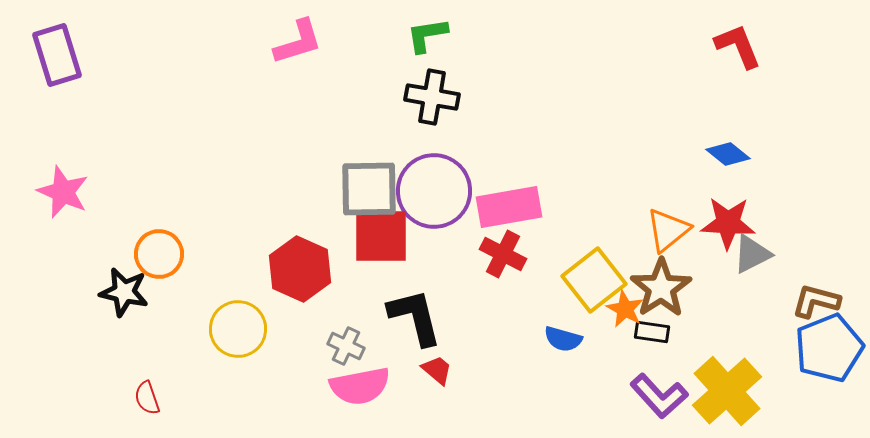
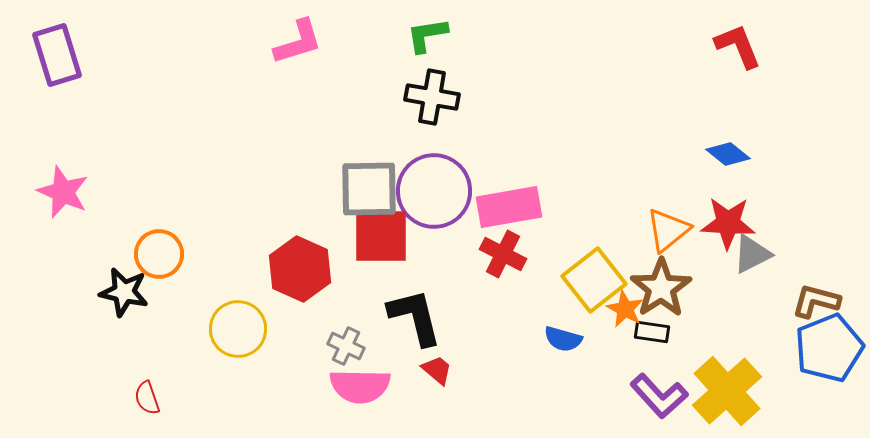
pink semicircle: rotated 12 degrees clockwise
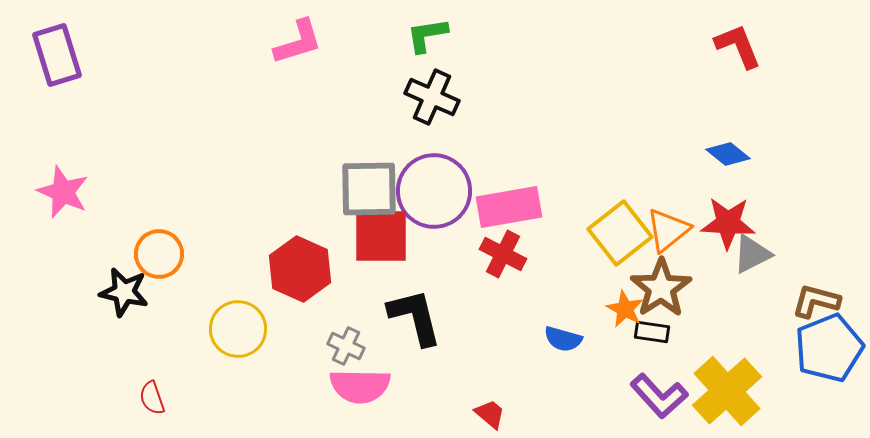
black cross: rotated 14 degrees clockwise
yellow square: moved 26 px right, 47 px up
red trapezoid: moved 53 px right, 44 px down
red semicircle: moved 5 px right
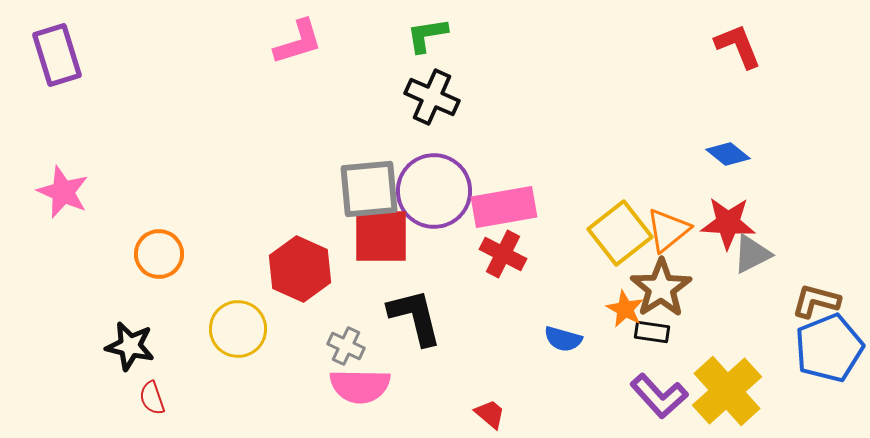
gray square: rotated 4 degrees counterclockwise
pink rectangle: moved 5 px left
black star: moved 6 px right, 54 px down
